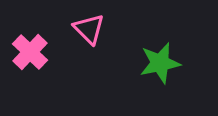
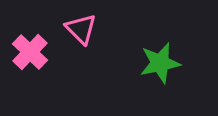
pink triangle: moved 8 px left
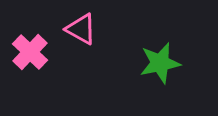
pink triangle: rotated 16 degrees counterclockwise
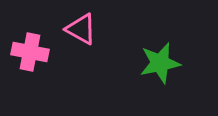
pink cross: rotated 33 degrees counterclockwise
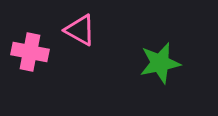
pink triangle: moved 1 px left, 1 px down
